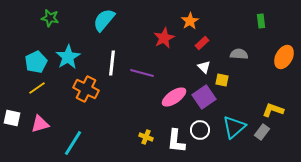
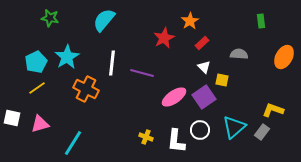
cyan star: moved 1 px left
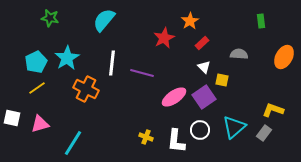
cyan star: moved 1 px down
gray rectangle: moved 2 px right, 1 px down
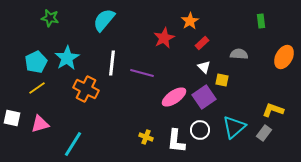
cyan line: moved 1 px down
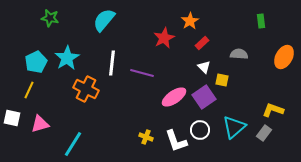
yellow line: moved 8 px left, 2 px down; rotated 30 degrees counterclockwise
white L-shape: rotated 25 degrees counterclockwise
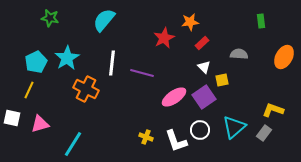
orange star: moved 1 px down; rotated 24 degrees clockwise
yellow square: rotated 24 degrees counterclockwise
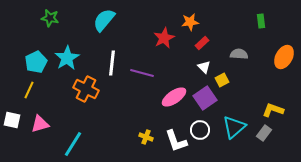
yellow square: rotated 16 degrees counterclockwise
purple square: moved 1 px right, 1 px down
white square: moved 2 px down
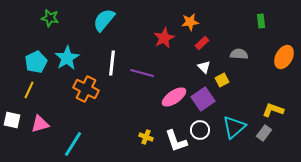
purple square: moved 2 px left, 1 px down
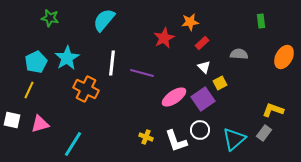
yellow square: moved 2 px left, 3 px down
cyan triangle: moved 12 px down
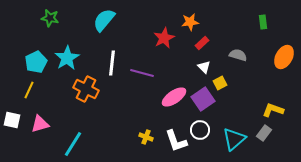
green rectangle: moved 2 px right, 1 px down
gray semicircle: moved 1 px left, 1 px down; rotated 12 degrees clockwise
